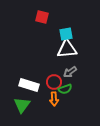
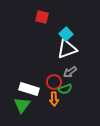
cyan square: rotated 32 degrees counterclockwise
white triangle: rotated 15 degrees counterclockwise
white rectangle: moved 4 px down
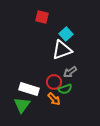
white triangle: moved 5 px left, 1 px down
orange arrow: rotated 40 degrees counterclockwise
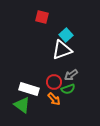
cyan square: moved 1 px down
gray arrow: moved 1 px right, 3 px down
green semicircle: moved 3 px right
green triangle: rotated 30 degrees counterclockwise
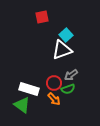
red square: rotated 24 degrees counterclockwise
red circle: moved 1 px down
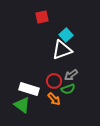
red circle: moved 2 px up
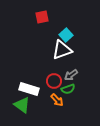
orange arrow: moved 3 px right, 1 px down
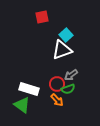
red circle: moved 3 px right, 3 px down
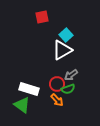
white triangle: rotated 10 degrees counterclockwise
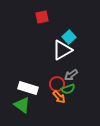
cyan square: moved 3 px right, 2 px down
white rectangle: moved 1 px left, 1 px up
orange arrow: moved 2 px right, 3 px up
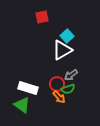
cyan square: moved 2 px left, 1 px up
